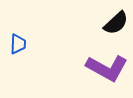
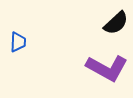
blue trapezoid: moved 2 px up
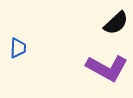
blue trapezoid: moved 6 px down
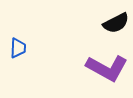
black semicircle: rotated 16 degrees clockwise
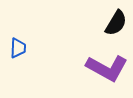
black semicircle: rotated 32 degrees counterclockwise
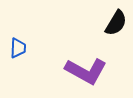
purple L-shape: moved 21 px left, 3 px down
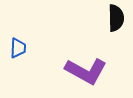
black semicircle: moved 5 px up; rotated 32 degrees counterclockwise
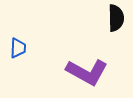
purple L-shape: moved 1 px right, 1 px down
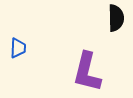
purple L-shape: rotated 75 degrees clockwise
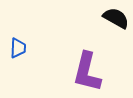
black semicircle: rotated 60 degrees counterclockwise
